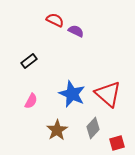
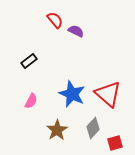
red semicircle: rotated 24 degrees clockwise
red square: moved 2 px left
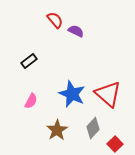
red square: moved 1 px down; rotated 28 degrees counterclockwise
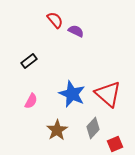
red square: rotated 21 degrees clockwise
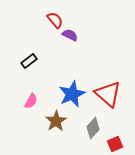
purple semicircle: moved 6 px left, 4 px down
blue star: rotated 24 degrees clockwise
brown star: moved 1 px left, 9 px up
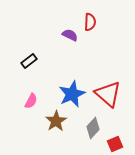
red semicircle: moved 35 px right, 2 px down; rotated 42 degrees clockwise
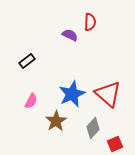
black rectangle: moved 2 px left
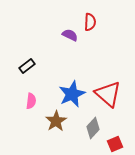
black rectangle: moved 5 px down
pink semicircle: rotated 21 degrees counterclockwise
